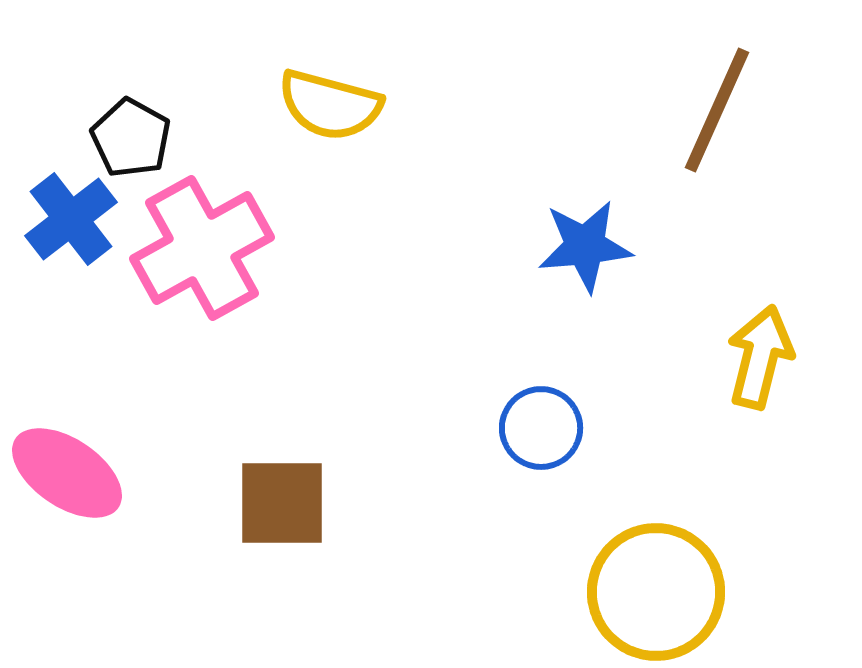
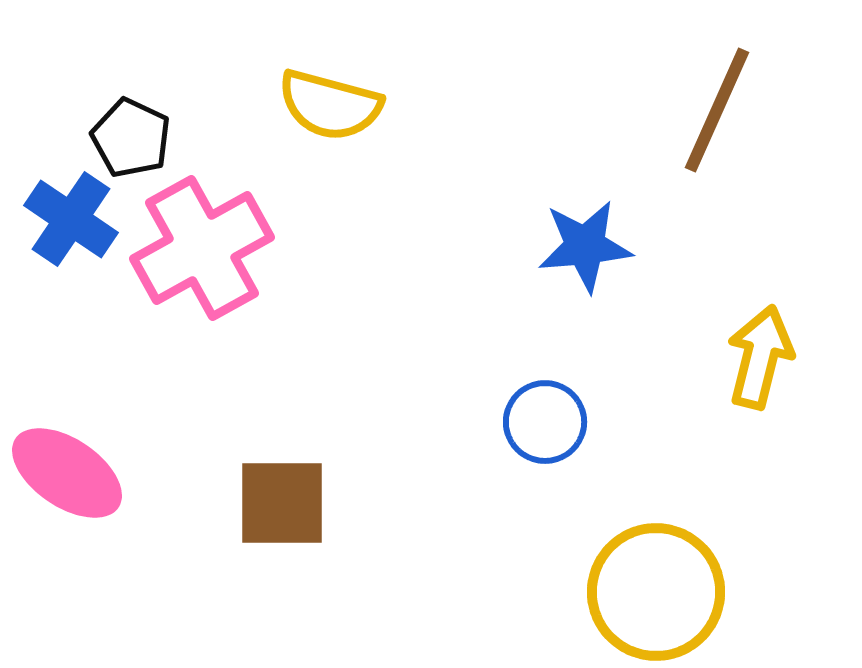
black pentagon: rotated 4 degrees counterclockwise
blue cross: rotated 18 degrees counterclockwise
blue circle: moved 4 px right, 6 px up
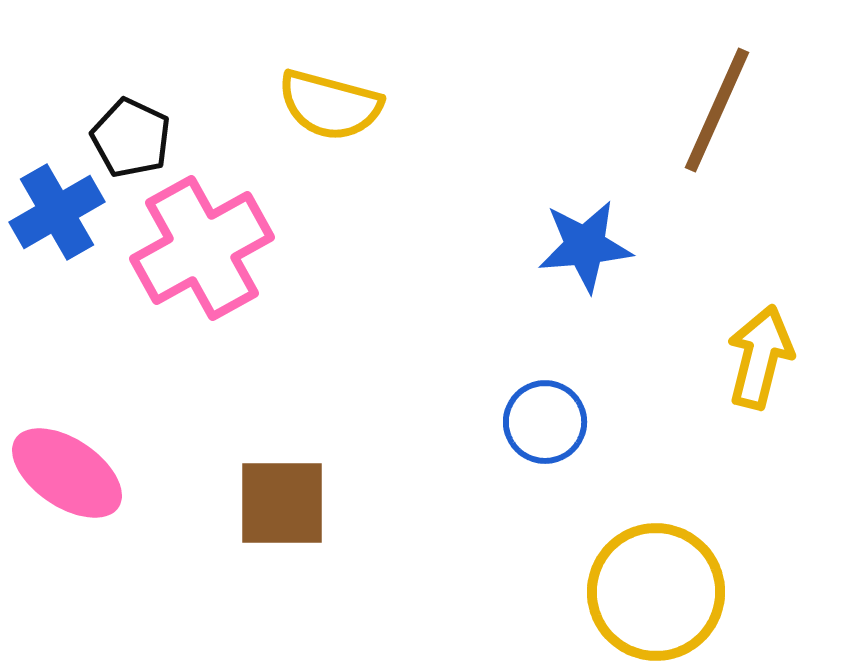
blue cross: moved 14 px left, 7 px up; rotated 26 degrees clockwise
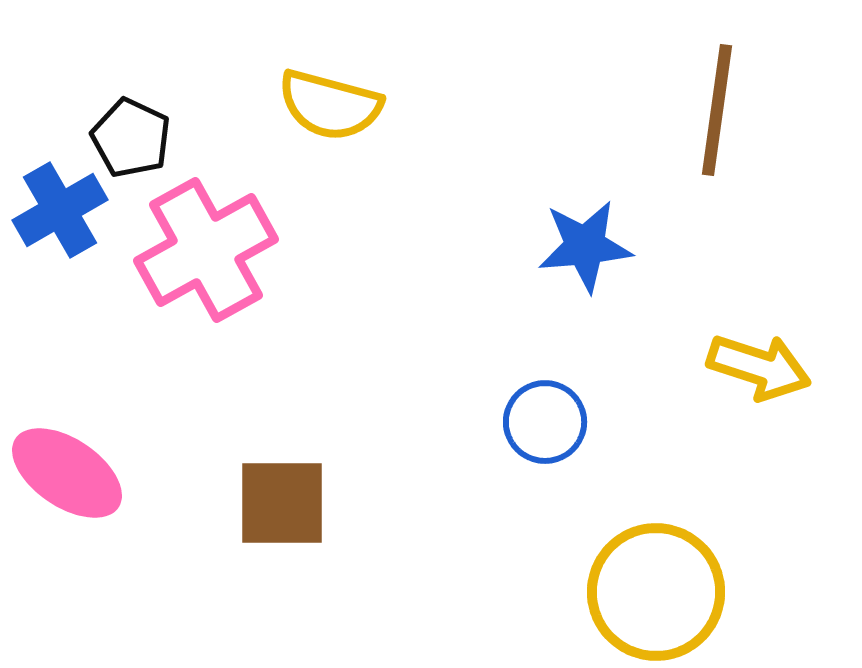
brown line: rotated 16 degrees counterclockwise
blue cross: moved 3 px right, 2 px up
pink cross: moved 4 px right, 2 px down
yellow arrow: moved 1 px left, 10 px down; rotated 94 degrees clockwise
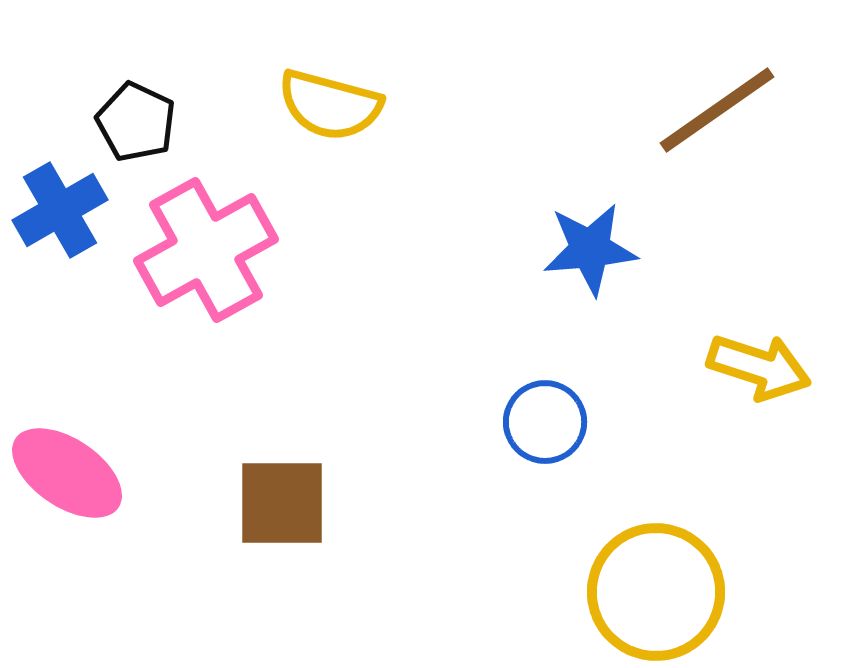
brown line: rotated 47 degrees clockwise
black pentagon: moved 5 px right, 16 px up
blue star: moved 5 px right, 3 px down
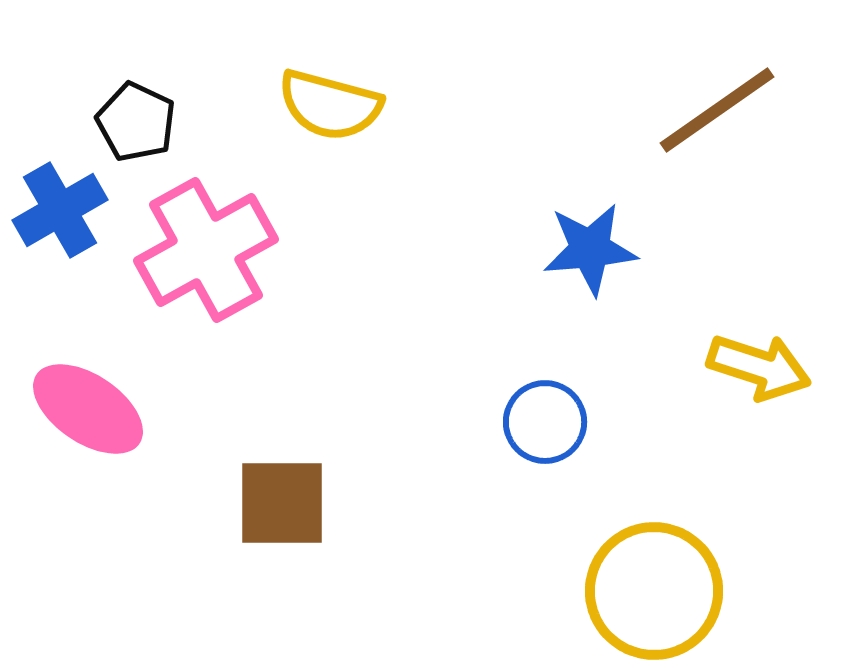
pink ellipse: moved 21 px right, 64 px up
yellow circle: moved 2 px left, 1 px up
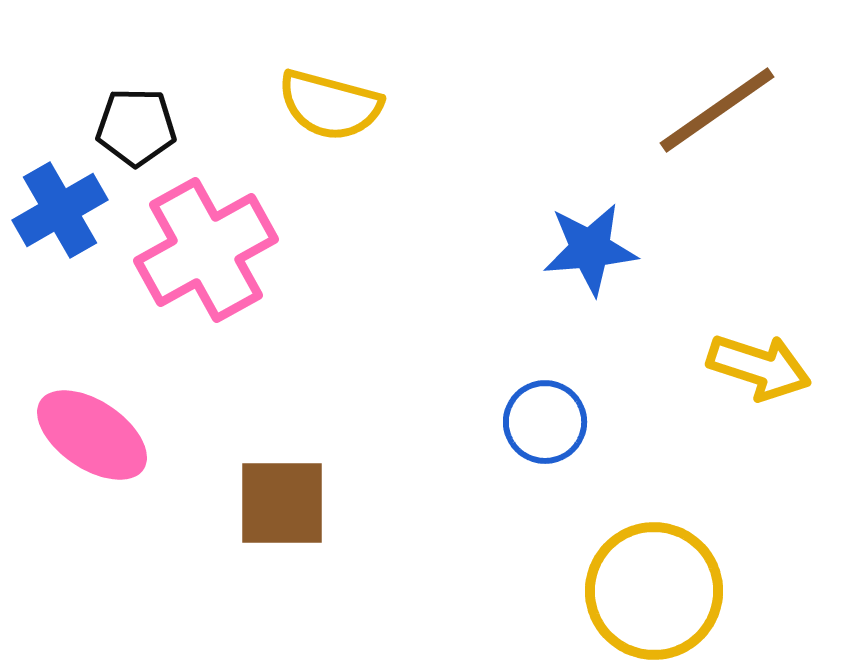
black pentagon: moved 5 px down; rotated 24 degrees counterclockwise
pink ellipse: moved 4 px right, 26 px down
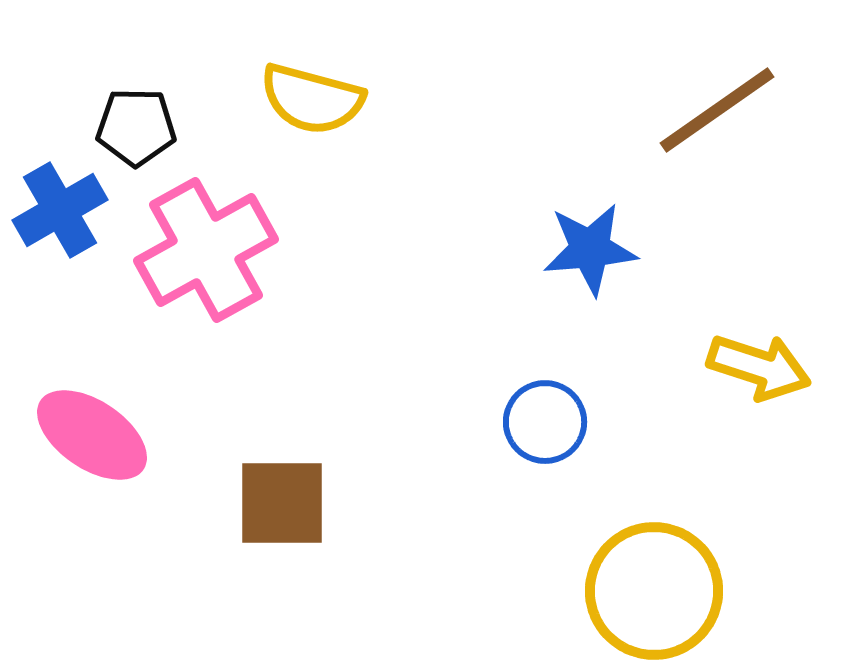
yellow semicircle: moved 18 px left, 6 px up
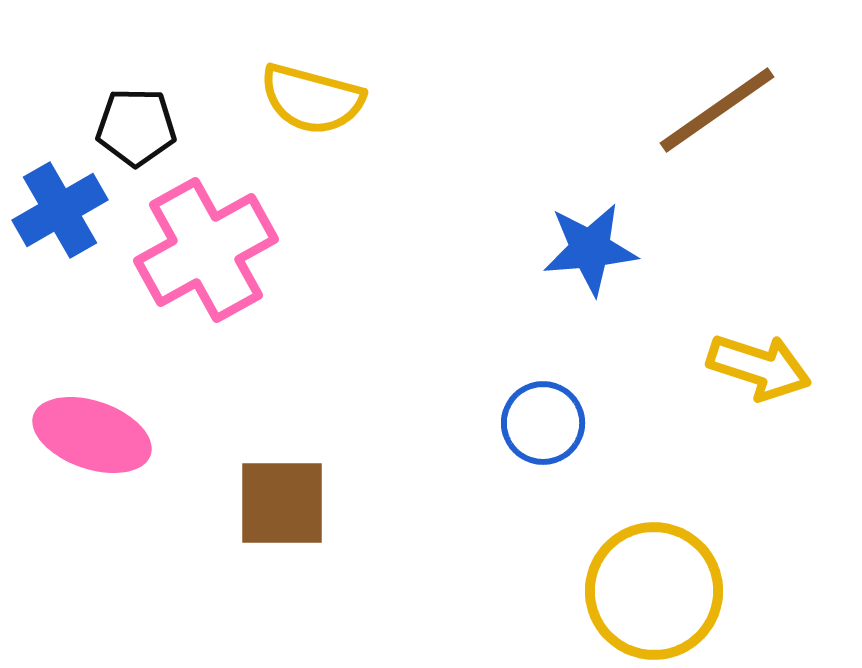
blue circle: moved 2 px left, 1 px down
pink ellipse: rotated 15 degrees counterclockwise
